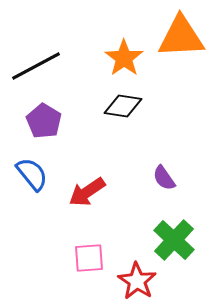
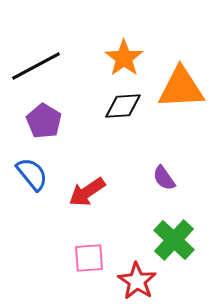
orange triangle: moved 51 px down
black diamond: rotated 12 degrees counterclockwise
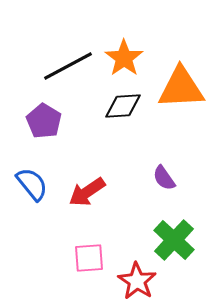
black line: moved 32 px right
blue semicircle: moved 10 px down
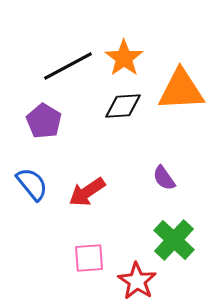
orange triangle: moved 2 px down
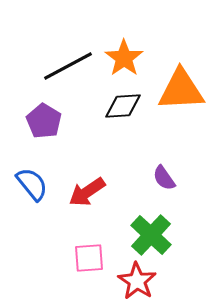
green cross: moved 23 px left, 5 px up
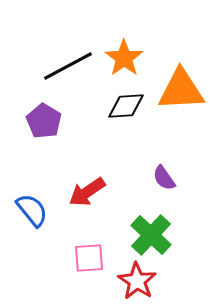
black diamond: moved 3 px right
blue semicircle: moved 26 px down
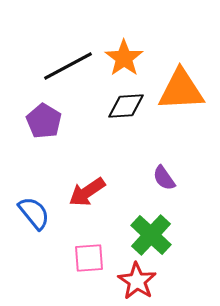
blue semicircle: moved 2 px right, 3 px down
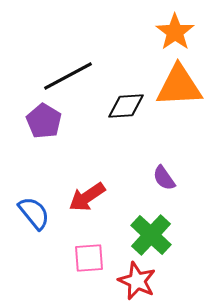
orange star: moved 51 px right, 26 px up
black line: moved 10 px down
orange triangle: moved 2 px left, 4 px up
red arrow: moved 5 px down
red star: rotated 9 degrees counterclockwise
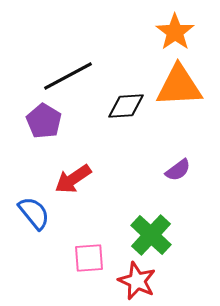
purple semicircle: moved 14 px right, 8 px up; rotated 92 degrees counterclockwise
red arrow: moved 14 px left, 18 px up
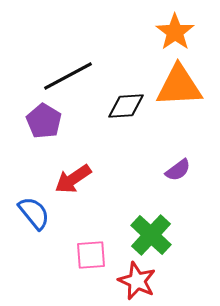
pink square: moved 2 px right, 3 px up
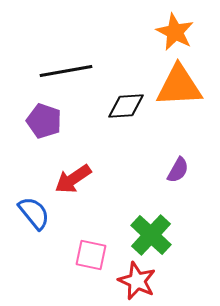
orange star: rotated 9 degrees counterclockwise
black line: moved 2 px left, 5 px up; rotated 18 degrees clockwise
purple pentagon: rotated 12 degrees counterclockwise
purple semicircle: rotated 24 degrees counterclockwise
pink square: rotated 16 degrees clockwise
